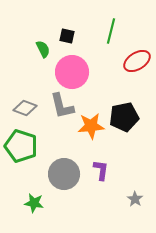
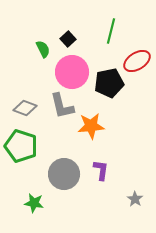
black square: moved 1 px right, 3 px down; rotated 35 degrees clockwise
black pentagon: moved 15 px left, 34 px up
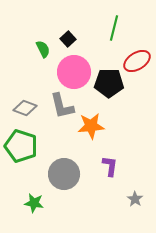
green line: moved 3 px right, 3 px up
pink circle: moved 2 px right
black pentagon: rotated 12 degrees clockwise
purple L-shape: moved 9 px right, 4 px up
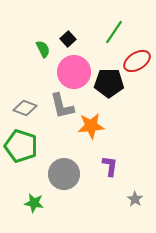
green line: moved 4 px down; rotated 20 degrees clockwise
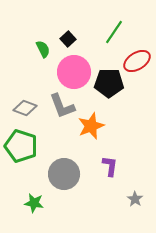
gray L-shape: rotated 8 degrees counterclockwise
orange star: rotated 16 degrees counterclockwise
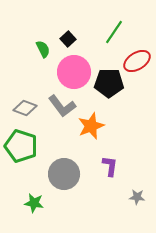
gray L-shape: rotated 16 degrees counterclockwise
gray star: moved 2 px right, 2 px up; rotated 28 degrees counterclockwise
